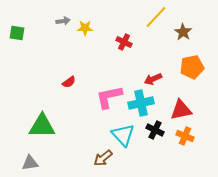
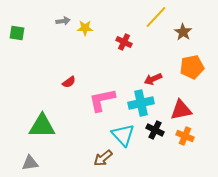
pink L-shape: moved 7 px left, 3 px down
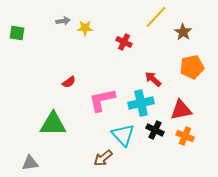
red arrow: rotated 66 degrees clockwise
green triangle: moved 11 px right, 2 px up
